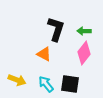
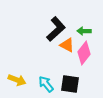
black L-shape: rotated 30 degrees clockwise
orange triangle: moved 23 px right, 9 px up
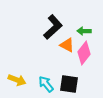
black L-shape: moved 3 px left, 2 px up
black square: moved 1 px left
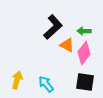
yellow arrow: rotated 96 degrees counterclockwise
black square: moved 16 px right, 2 px up
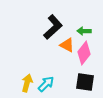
yellow arrow: moved 10 px right, 3 px down
cyan arrow: rotated 84 degrees clockwise
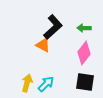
green arrow: moved 3 px up
orange triangle: moved 24 px left
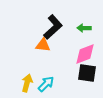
orange triangle: rotated 21 degrees counterclockwise
pink diamond: moved 1 px right, 1 px down; rotated 30 degrees clockwise
black square: moved 2 px right, 9 px up
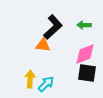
green arrow: moved 3 px up
yellow arrow: moved 3 px right, 4 px up; rotated 12 degrees counterclockwise
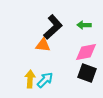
pink diamond: moved 1 px right, 2 px up; rotated 10 degrees clockwise
black square: rotated 12 degrees clockwise
cyan arrow: moved 1 px left, 4 px up
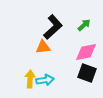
green arrow: rotated 136 degrees clockwise
orange triangle: moved 2 px down; rotated 14 degrees counterclockwise
cyan arrow: rotated 36 degrees clockwise
